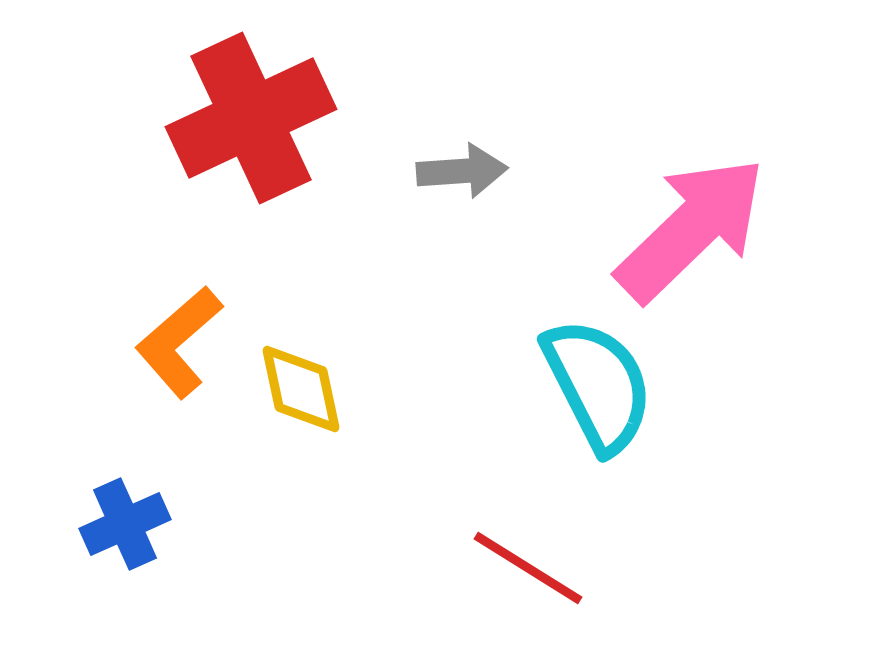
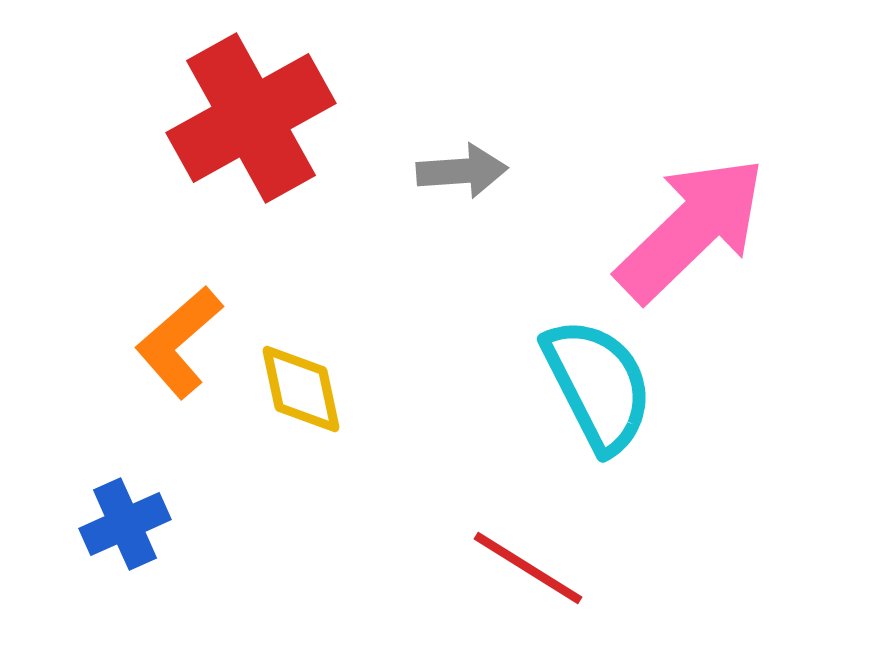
red cross: rotated 4 degrees counterclockwise
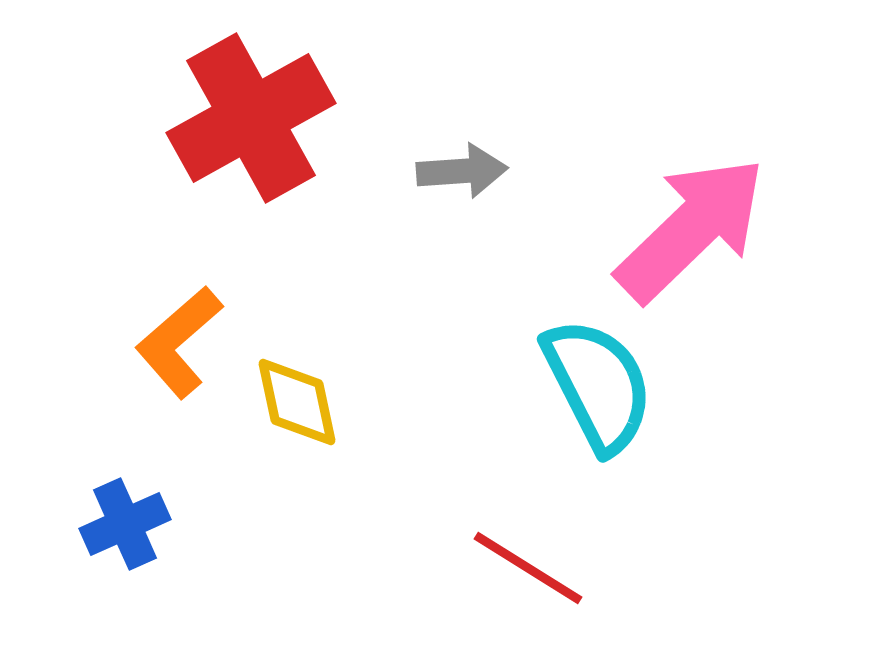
yellow diamond: moved 4 px left, 13 px down
